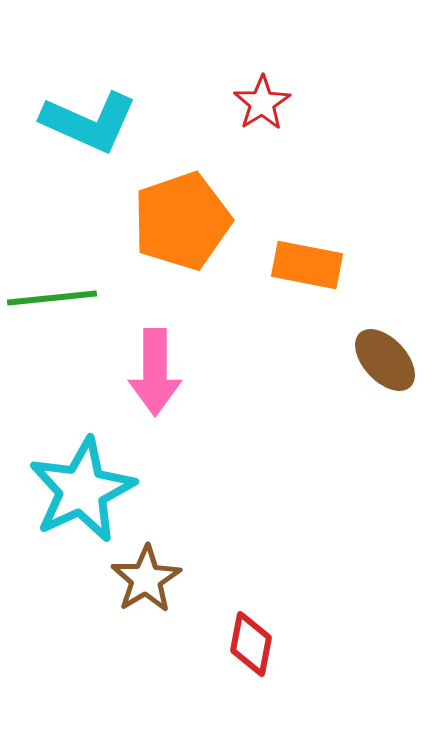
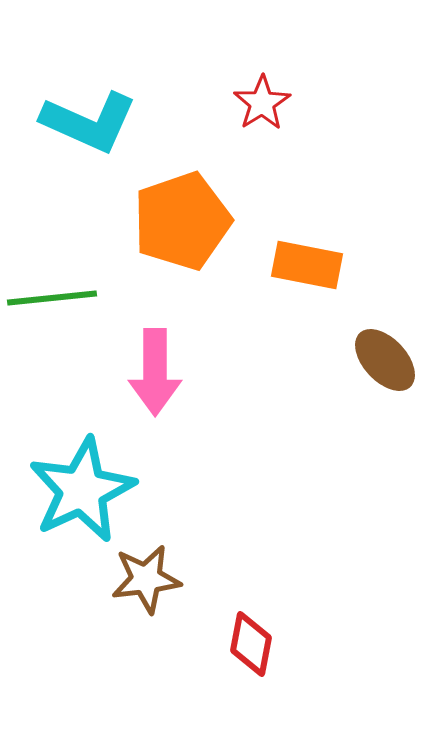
brown star: rotated 24 degrees clockwise
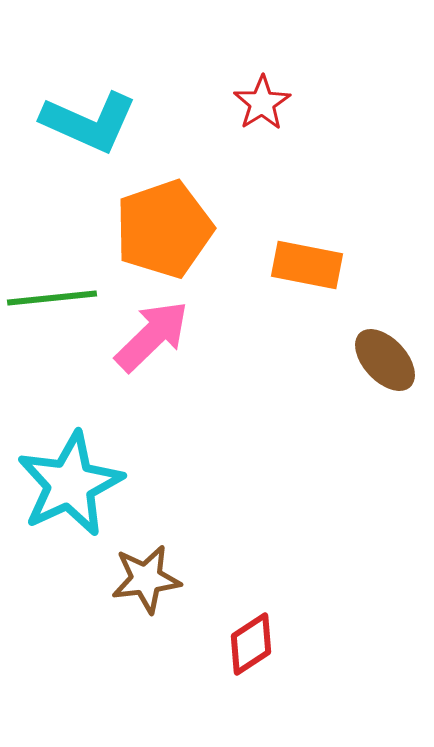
orange pentagon: moved 18 px left, 8 px down
pink arrow: moved 3 px left, 36 px up; rotated 134 degrees counterclockwise
cyan star: moved 12 px left, 6 px up
red diamond: rotated 46 degrees clockwise
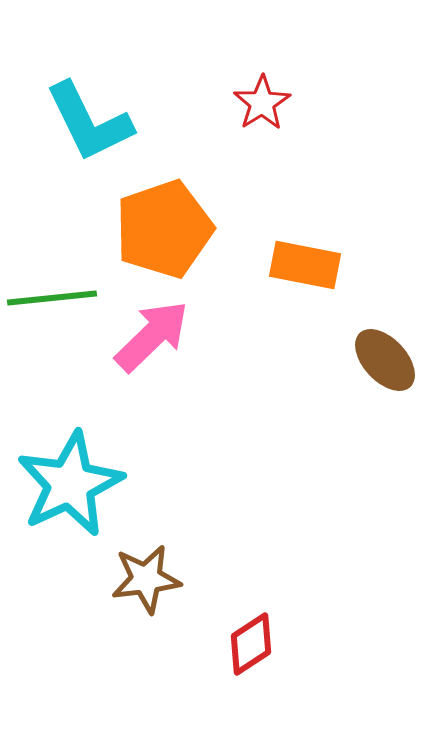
cyan L-shape: rotated 40 degrees clockwise
orange rectangle: moved 2 px left
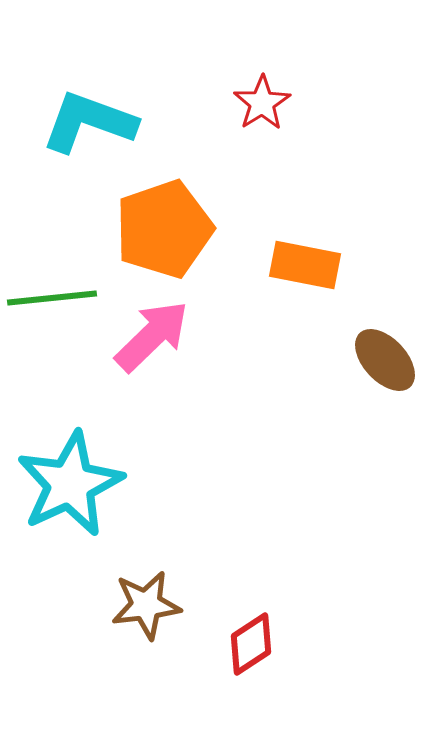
cyan L-shape: rotated 136 degrees clockwise
brown star: moved 26 px down
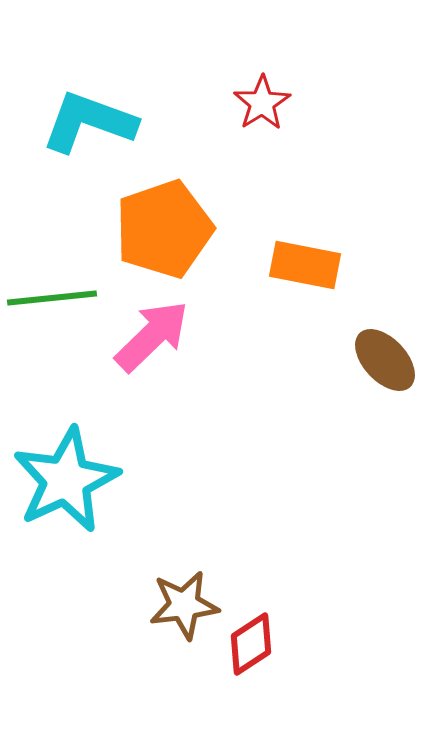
cyan star: moved 4 px left, 4 px up
brown star: moved 38 px right
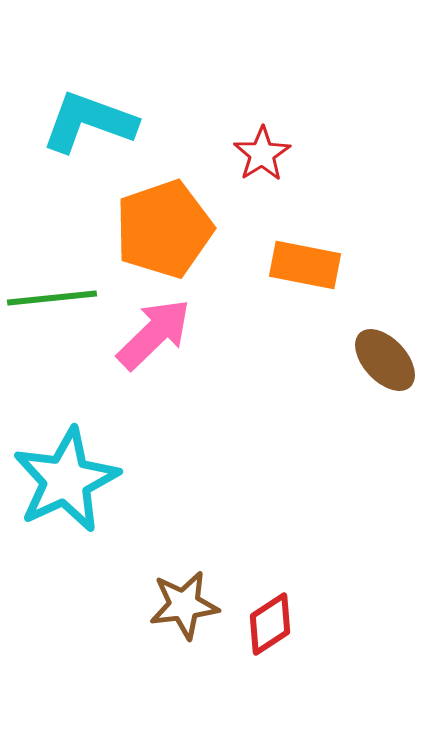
red star: moved 51 px down
pink arrow: moved 2 px right, 2 px up
red diamond: moved 19 px right, 20 px up
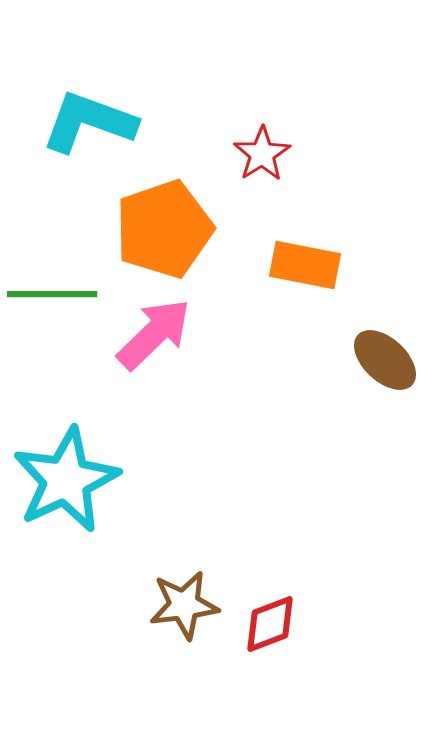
green line: moved 4 px up; rotated 6 degrees clockwise
brown ellipse: rotated 4 degrees counterclockwise
red diamond: rotated 12 degrees clockwise
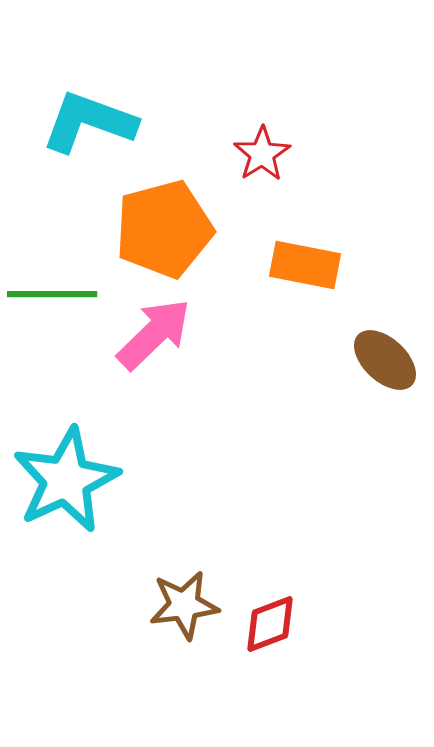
orange pentagon: rotated 4 degrees clockwise
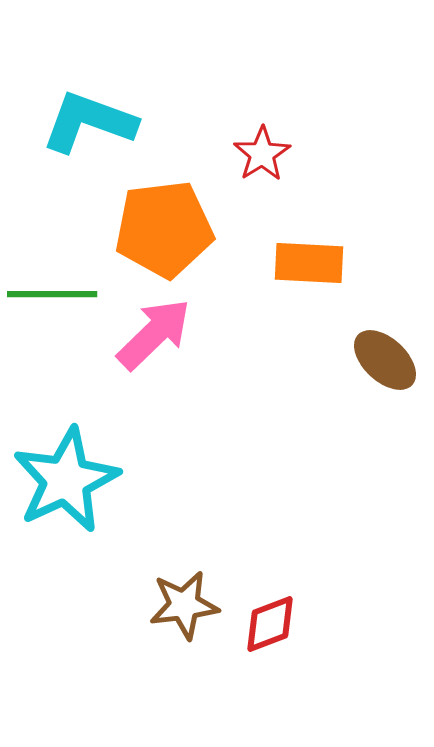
orange pentagon: rotated 8 degrees clockwise
orange rectangle: moved 4 px right, 2 px up; rotated 8 degrees counterclockwise
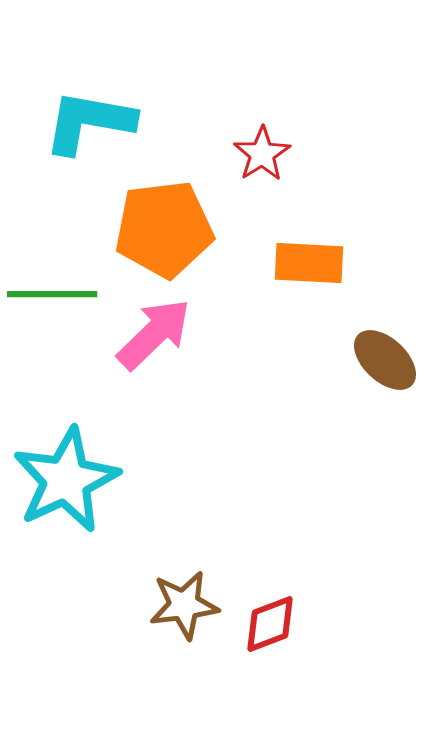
cyan L-shape: rotated 10 degrees counterclockwise
